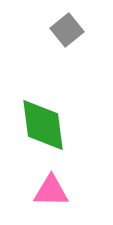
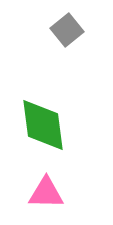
pink triangle: moved 5 px left, 2 px down
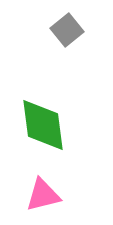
pink triangle: moved 3 px left, 2 px down; rotated 15 degrees counterclockwise
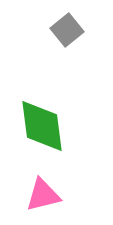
green diamond: moved 1 px left, 1 px down
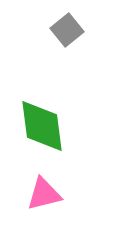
pink triangle: moved 1 px right, 1 px up
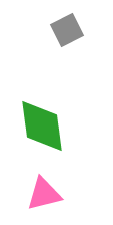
gray square: rotated 12 degrees clockwise
